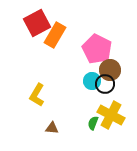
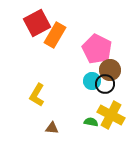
green semicircle: moved 2 px left, 1 px up; rotated 80 degrees clockwise
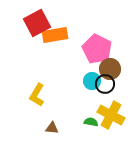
orange rectangle: rotated 50 degrees clockwise
brown circle: moved 1 px up
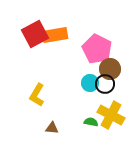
red square: moved 2 px left, 11 px down
cyan circle: moved 2 px left, 2 px down
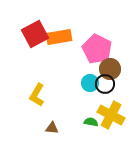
orange rectangle: moved 4 px right, 2 px down
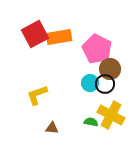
yellow L-shape: rotated 40 degrees clockwise
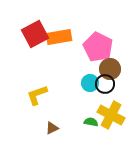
pink pentagon: moved 1 px right, 2 px up
brown triangle: rotated 32 degrees counterclockwise
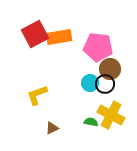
pink pentagon: rotated 20 degrees counterclockwise
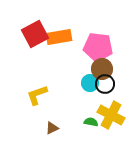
brown circle: moved 8 px left
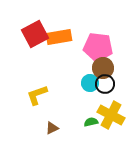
brown circle: moved 1 px right, 1 px up
green semicircle: rotated 24 degrees counterclockwise
